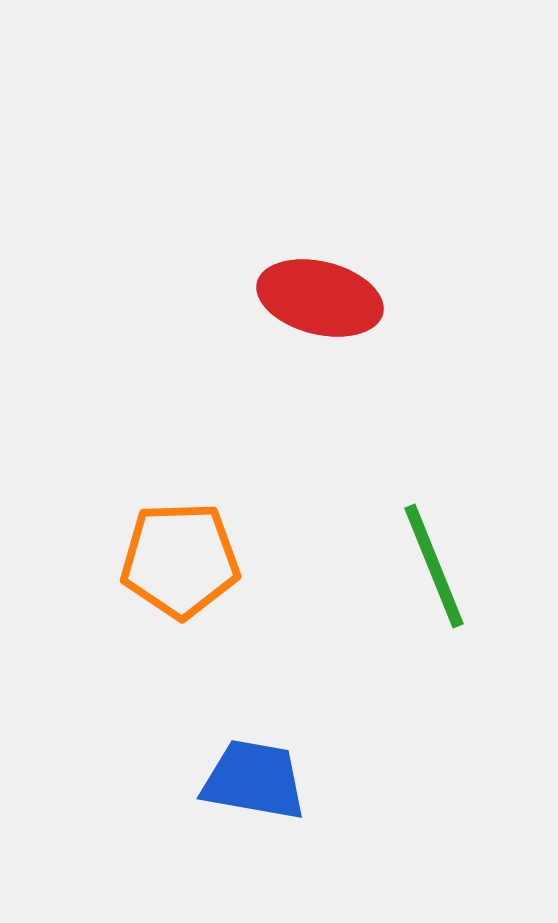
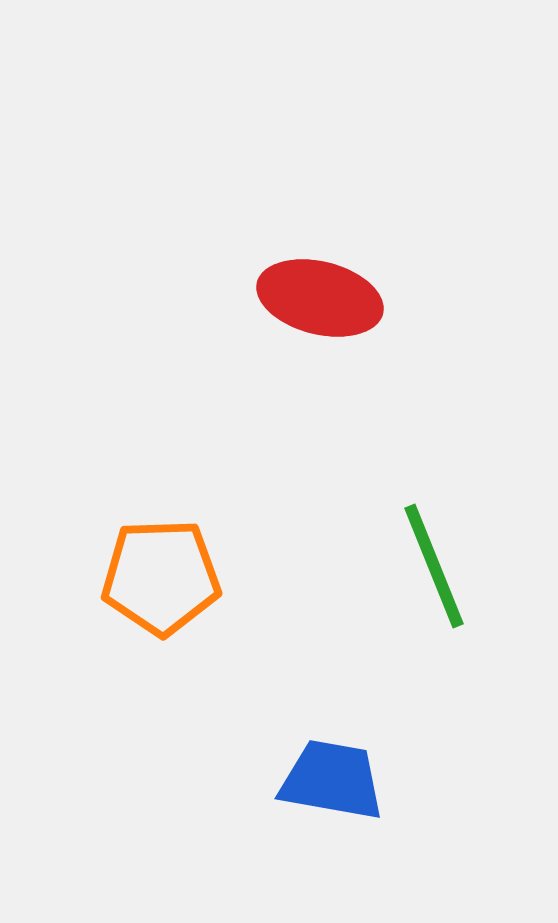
orange pentagon: moved 19 px left, 17 px down
blue trapezoid: moved 78 px right
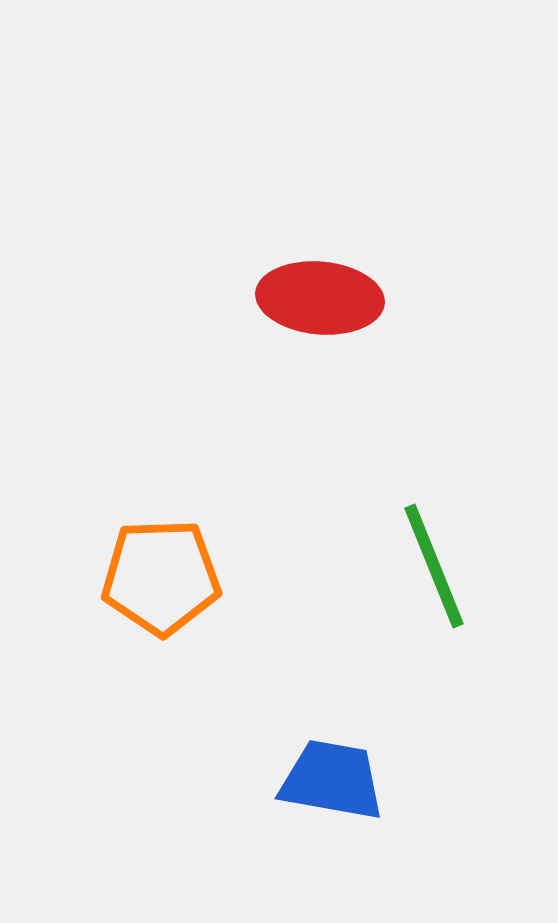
red ellipse: rotated 9 degrees counterclockwise
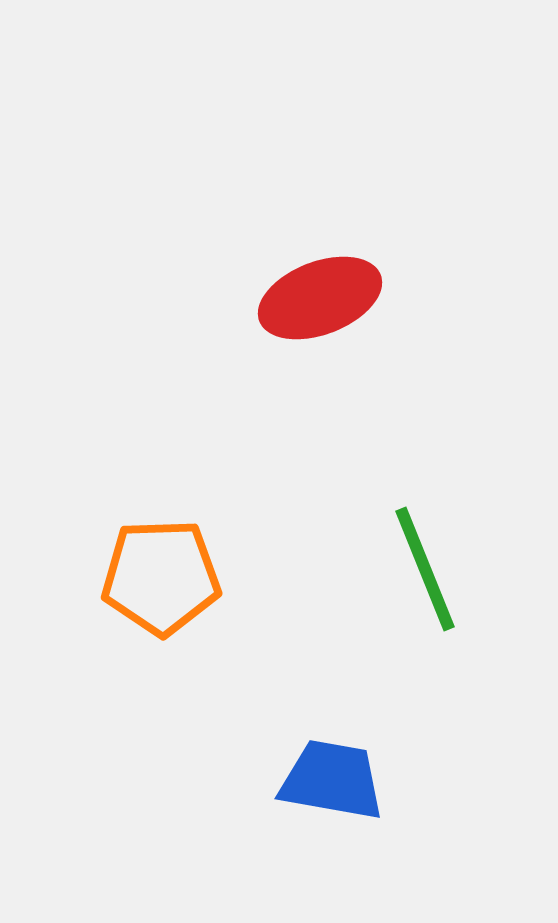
red ellipse: rotated 26 degrees counterclockwise
green line: moved 9 px left, 3 px down
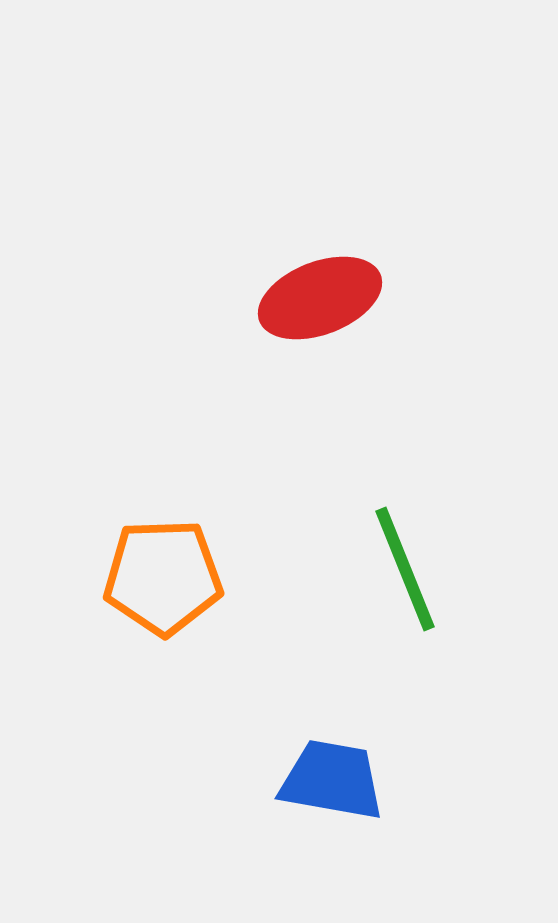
green line: moved 20 px left
orange pentagon: moved 2 px right
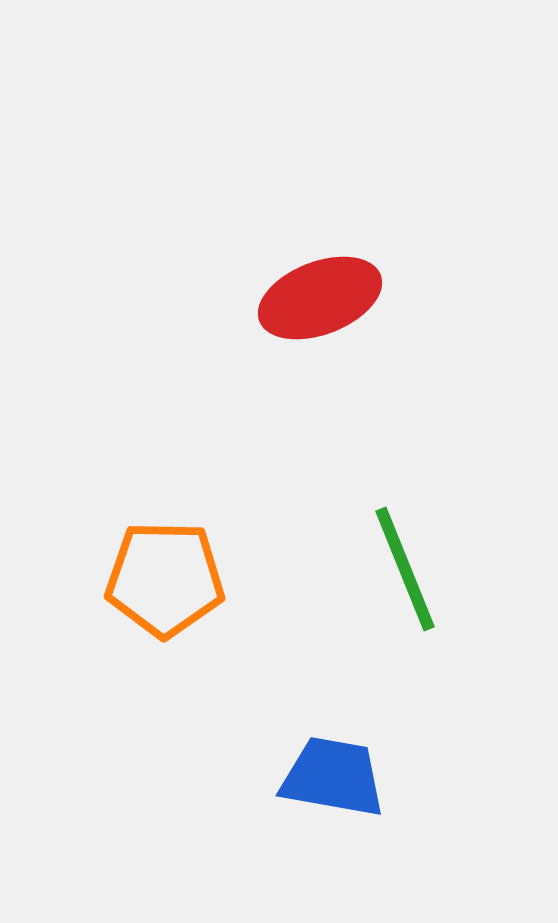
orange pentagon: moved 2 px right, 2 px down; rotated 3 degrees clockwise
blue trapezoid: moved 1 px right, 3 px up
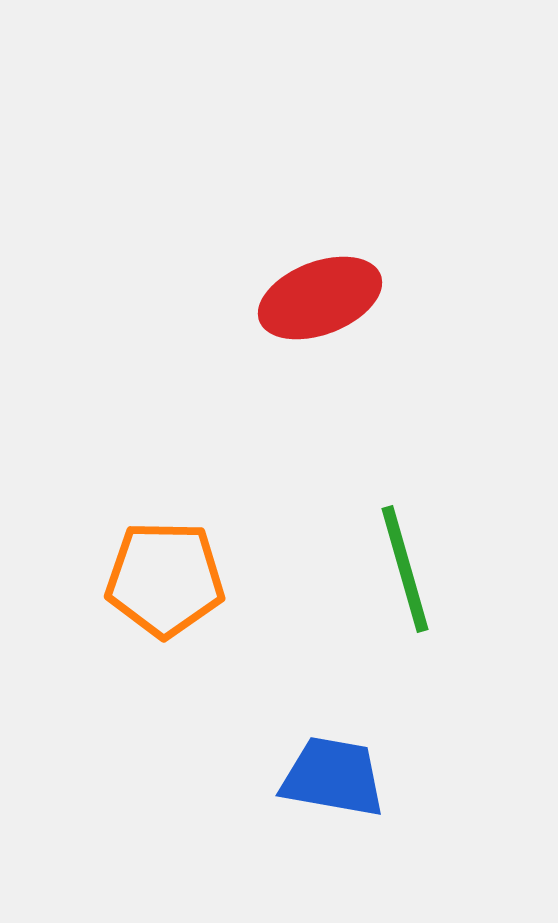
green line: rotated 6 degrees clockwise
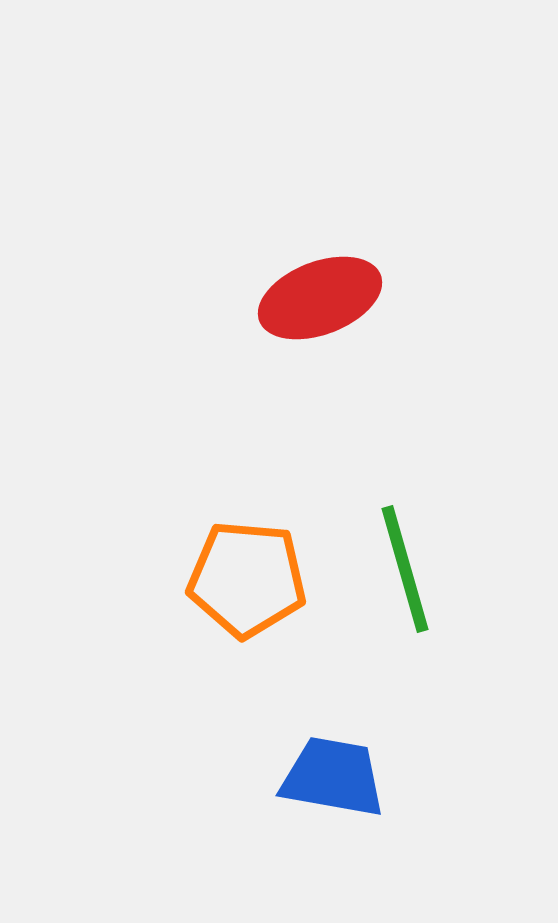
orange pentagon: moved 82 px right; rotated 4 degrees clockwise
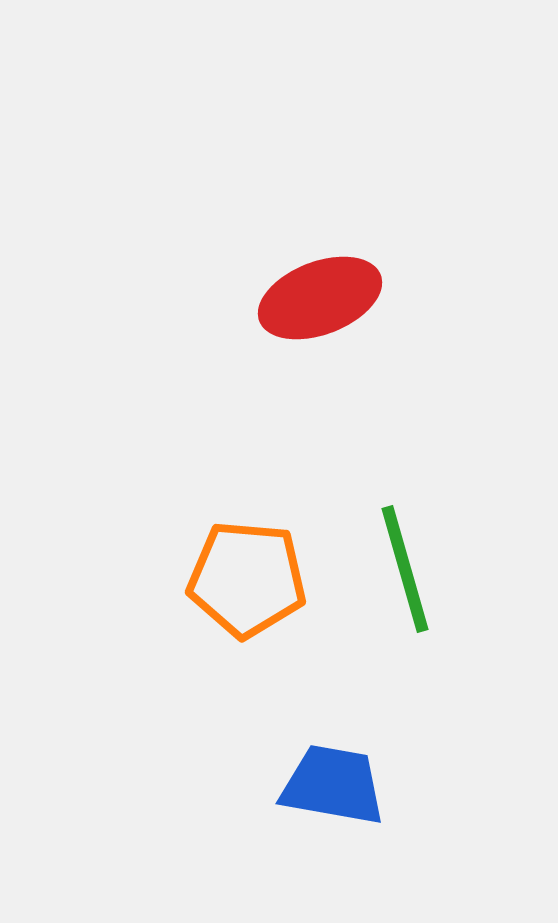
blue trapezoid: moved 8 px down
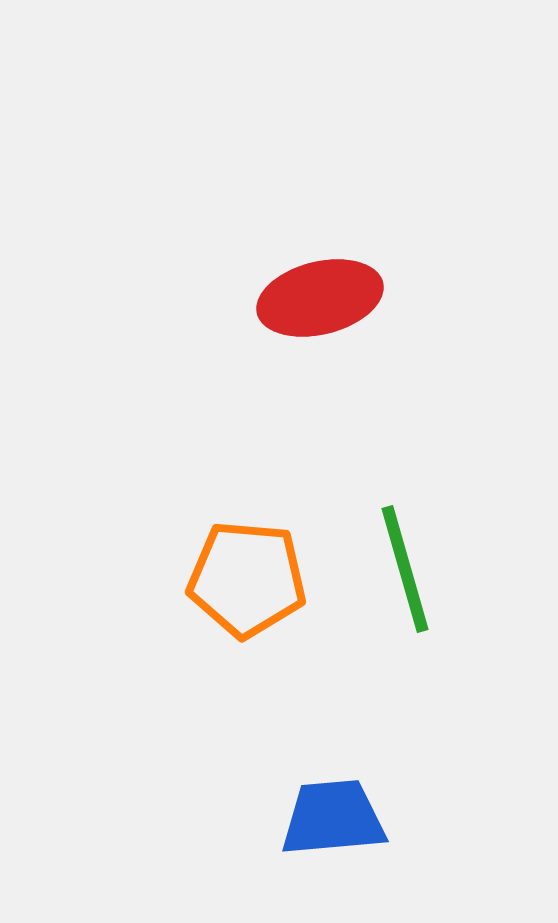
red ellipse: rotated 7 degrees clockwise
blue trapezoid: moved 33 px down; rotated 15 degrees counterclockwise
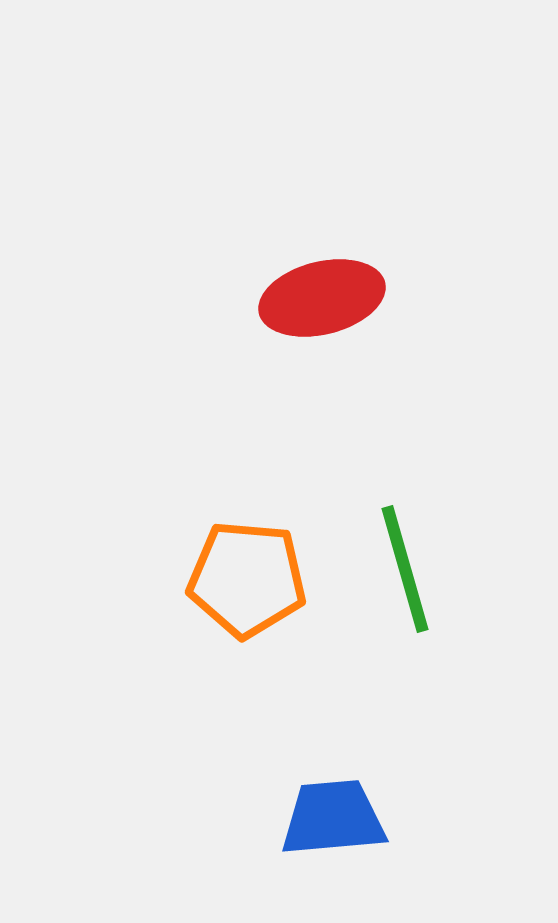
red ellipse: moved 2 px right
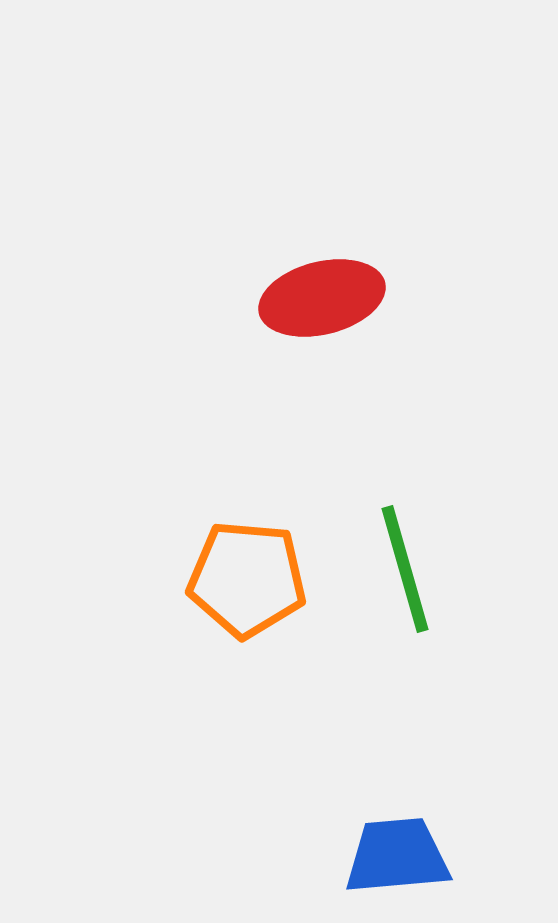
blue trapezoid: moved 64 px right, 38 px down
